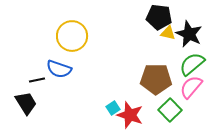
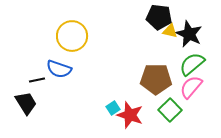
yellow triangle: moved 2 px right, 2 px up
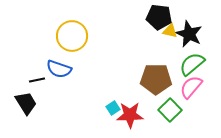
red star: rotated 20 degrees counterclockwise
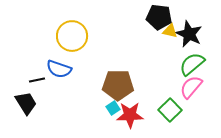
brown pentagon: moved 38 px left, 6 px down
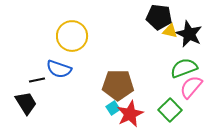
green semicircle: moved 8 px left, 4 px down; rotated 20 degrees clockwise
red star: moved 1 px up; rotated 24 degrees counterclockwise
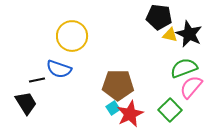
yellow triangle: moved 4 px down
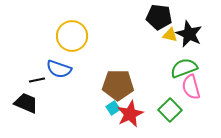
pink semicircle: rotated 55 degrees counterclockwise
black trapezoid: rotated 35 degrees counterclockwise
